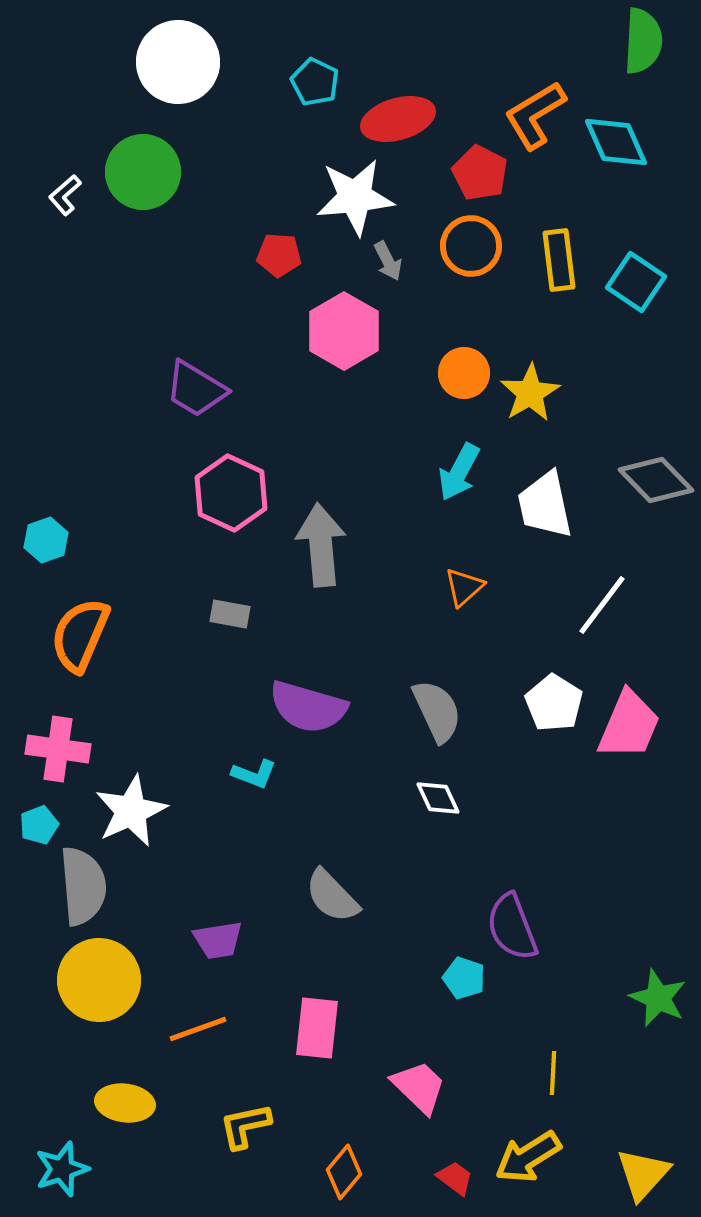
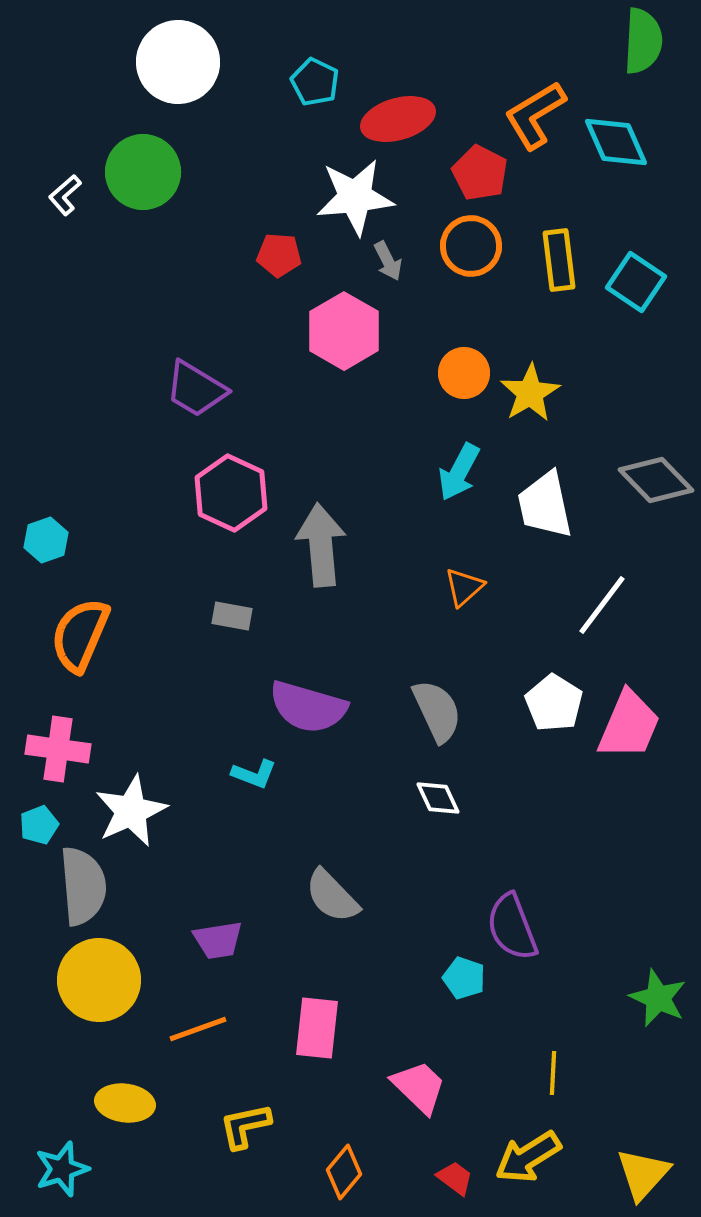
gray rectangle at (230, 614): moved 2 px right, 2 px down
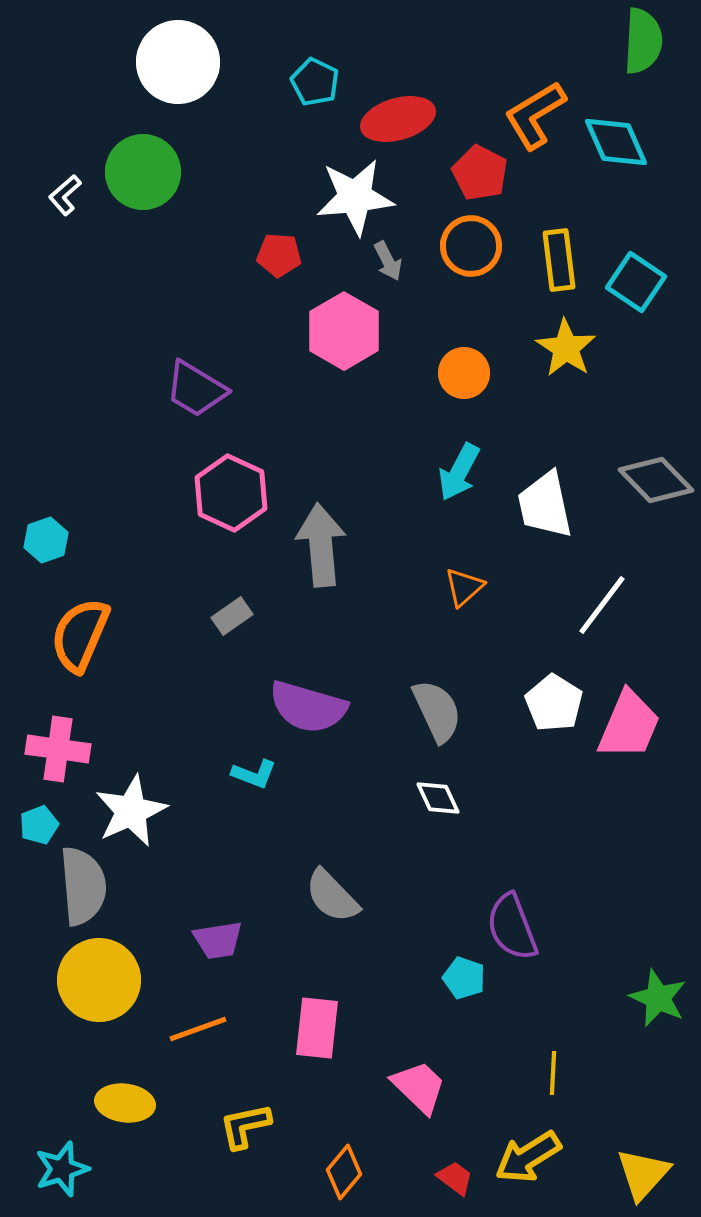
yellow star at (530, 393): moved 36 px right, 45 px up; rotated 8 degrees counterclockwise
gray rectangle at (232, 616): rotated 45 degrees counterclockwise
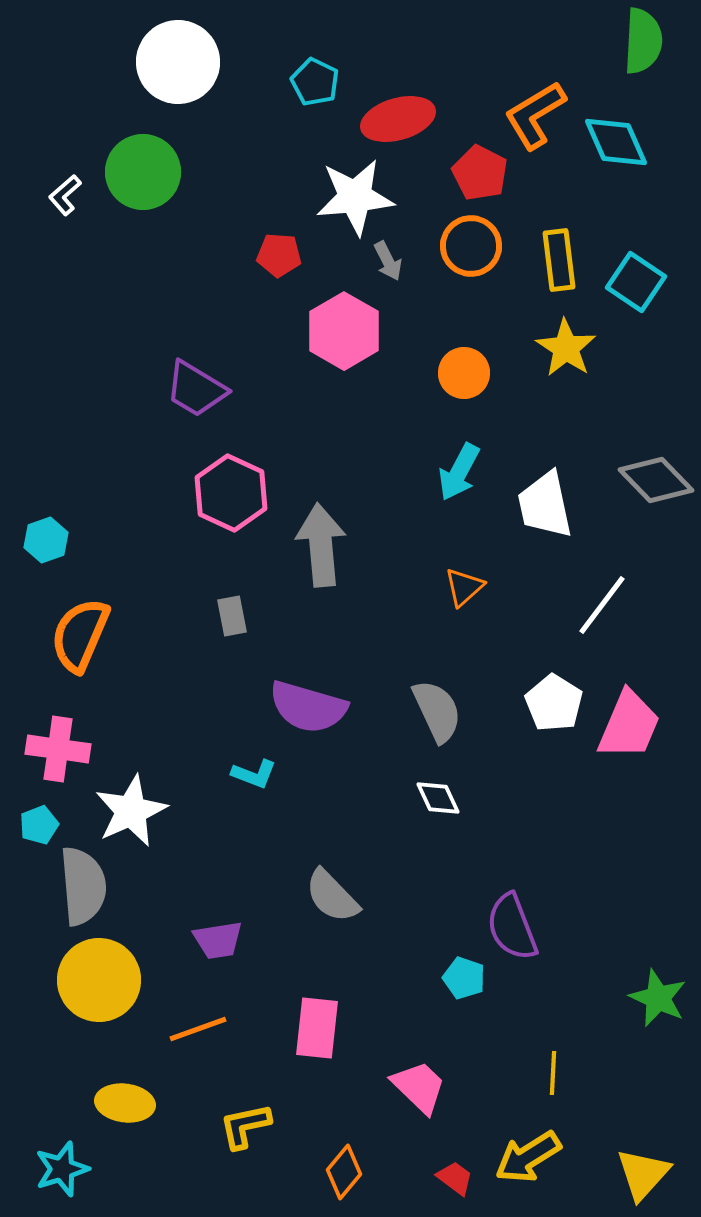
gray rectangle at (232, 616): rotated 66 degrees counterclockwise
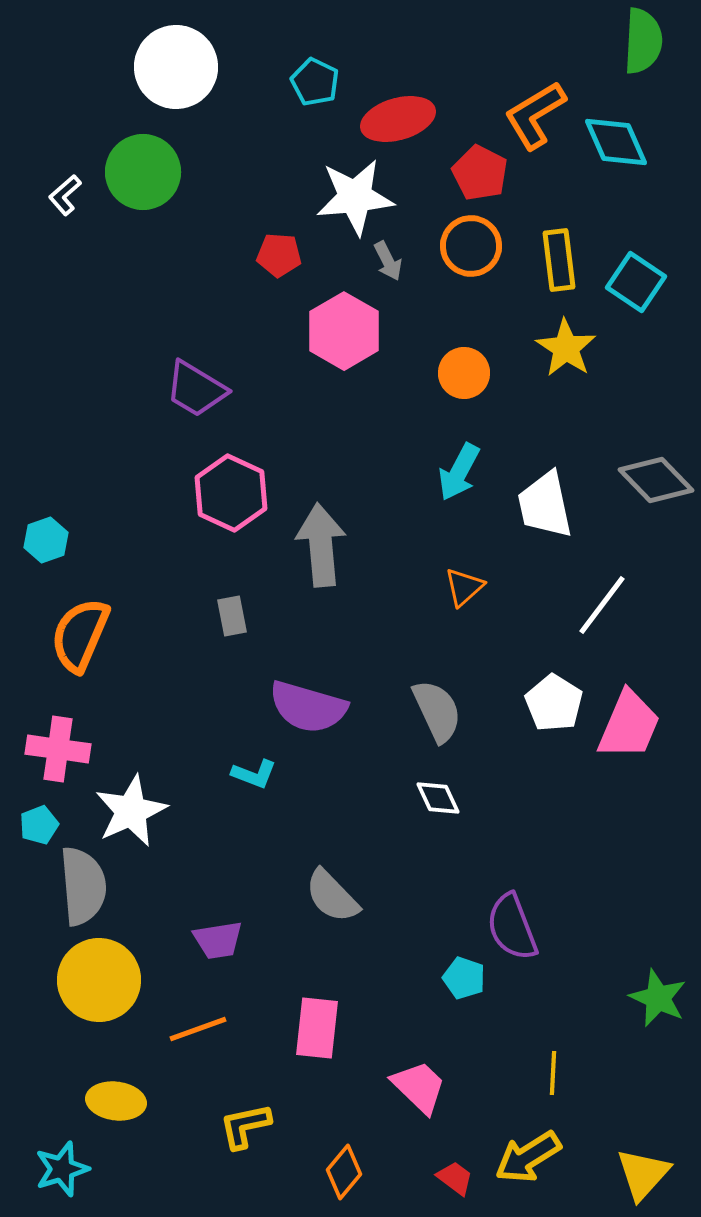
white circle at (178, 62): moved 2 px left, 5 px down
yellow ellipse at (125, 1103): moved 9 px left, 2 px up
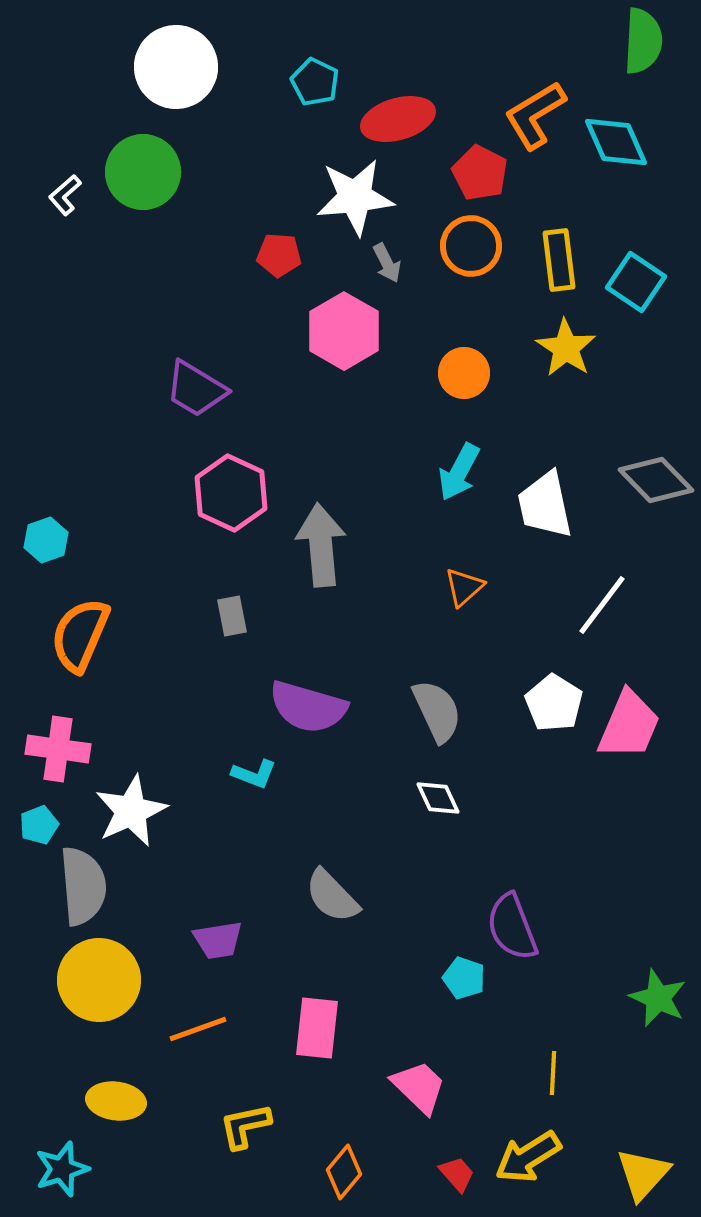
gray arrow at (388, 261): moved 1 px left, 2 px down
red trapezoid at (455, 1178): moved 2 px right, 4 px up; rotated 12 degrees clockwise
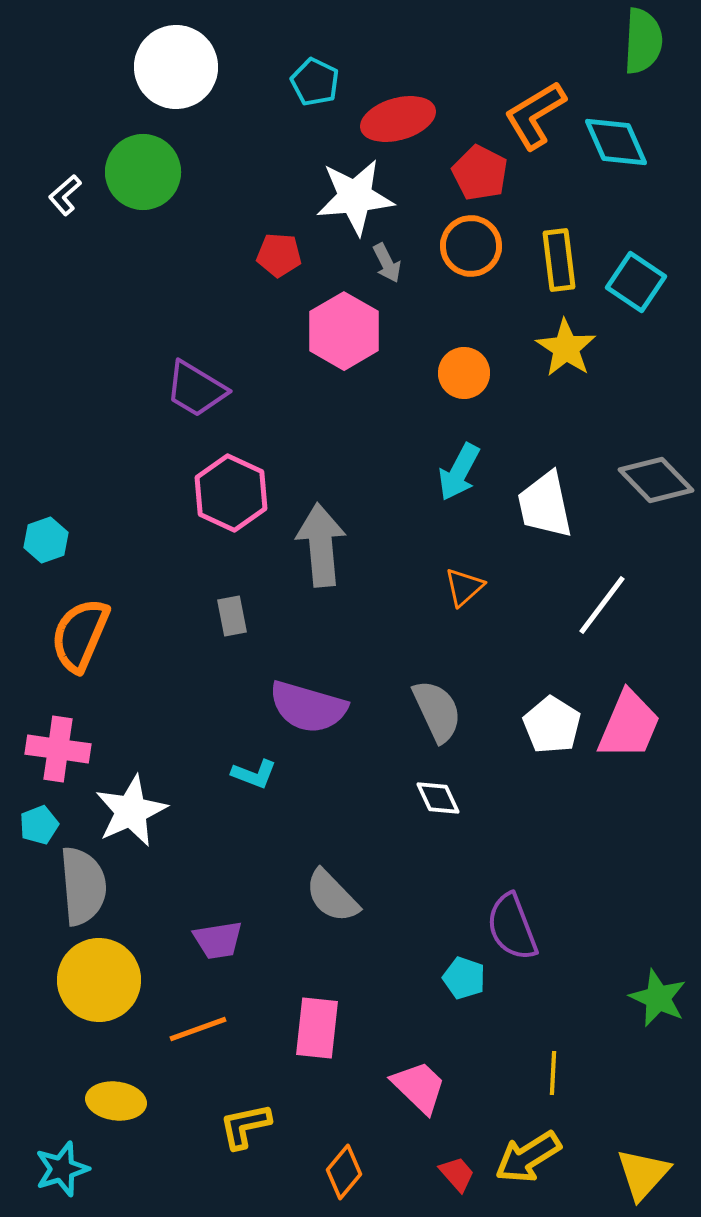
white pentagon at (554, 703): moved 2 px left, 22 px down
